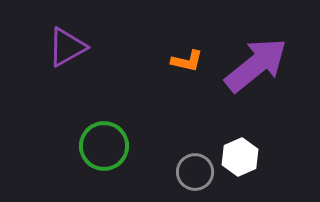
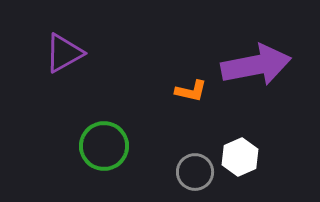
purple triangle: moved 3 px left, 6 px down
orange L-shape: moved 4 px right, 30 px down
purple arrow: rotated 28 degrees clockwise
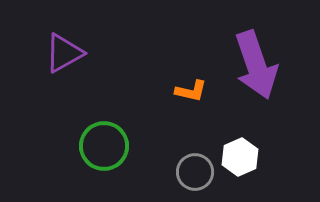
purple arrow: rotated 82 degrees clockwise
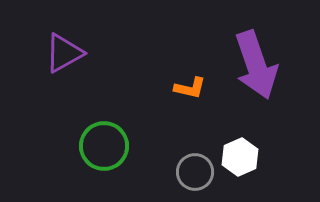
orange L-shape: moved 1 px left, 3 px up
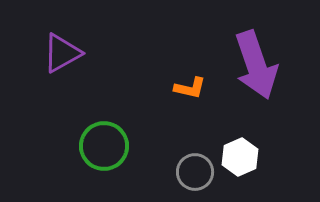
purple triangle: moved 2 px left
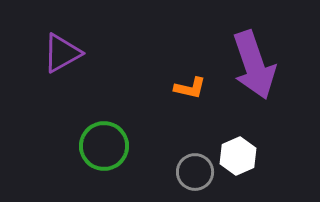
purple arrow: moved 2 px left
white hexagon: moved 2 px left, 1 px up
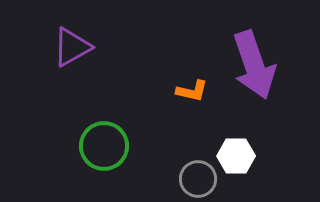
purple triangle: moved 10 px right, 6 px up
orange L-shape: moved 2 px right, 3 px down
white hexagon: moved 2 px left; rotated 24 degrees clockwise
gray circle: moved 3 px right, 7 px down
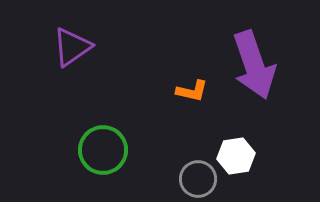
purple triangle: rotated 6 degrees counterclockwise
green circle: moved 1 px left, 4 px down
white hexagon: rotated 9 degrees counterclockwise
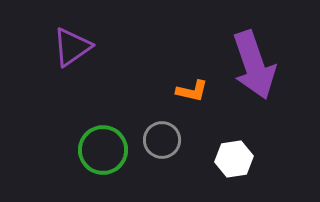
white hexagon: moved 2 px left, 3 px down
gray circle: moved 36 px left, 39 px up
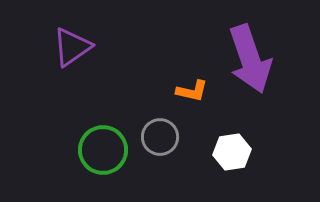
purple arrow: moved 4 px left, 6 px up
gray circle: moved 2 px left, 3 px up
white hexagon: moved 2 px left, 7 px up
